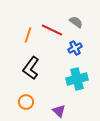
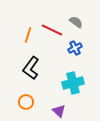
cyan cross: moved 4 px left, 4 px down
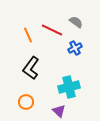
orange line: rotated 42 degrees counterclockwise
cyan cross: moved 4 px left, 4 px down
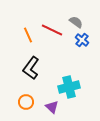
blue cross: moved 7 px right, 8 px up; rotated 24 degrees counterclockwise
purple triangle: moved 7 px left, 4 px up
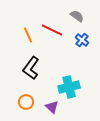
gray semicircle: moved 1 px right, 6 px up
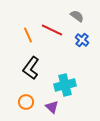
cyan cross: moved 4 px left, 2 px up
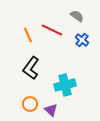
orange circle: moved 4 px right, 2 px down
purple triangle: moved 1 px left, 3 px down
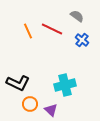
red line: moved 1 px up
orange line: moved 4 px up
black L-shape: moved 13 px left, 15 px down; rotated 100 degrees counterclockwise
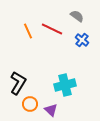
black L-shape: rotated 85 degrees counterclockwise
